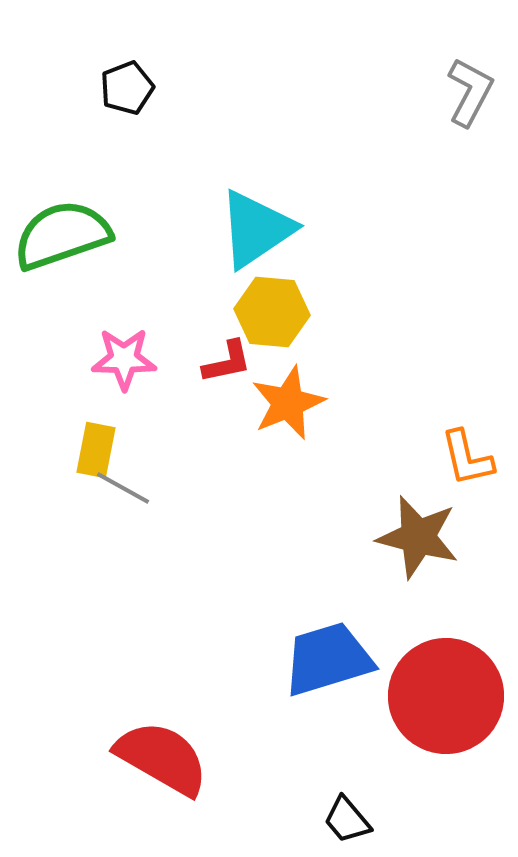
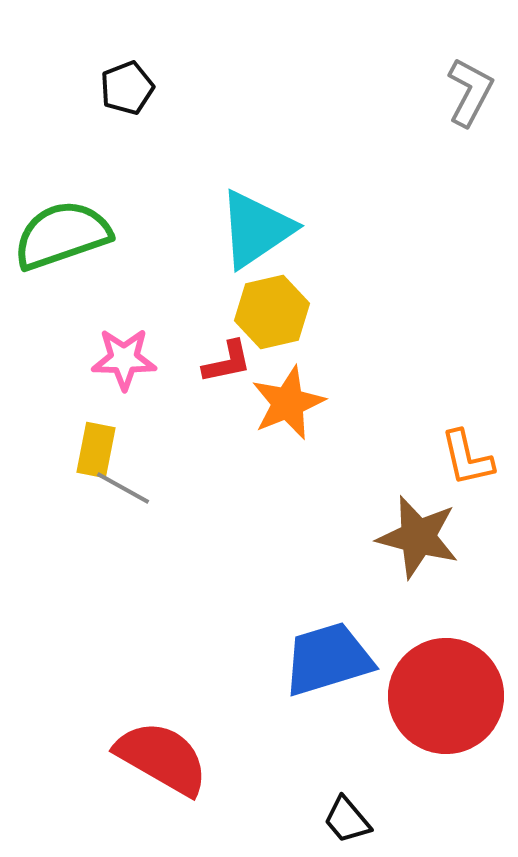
yellow hexagon: rotated 18 degrees counterclockwise
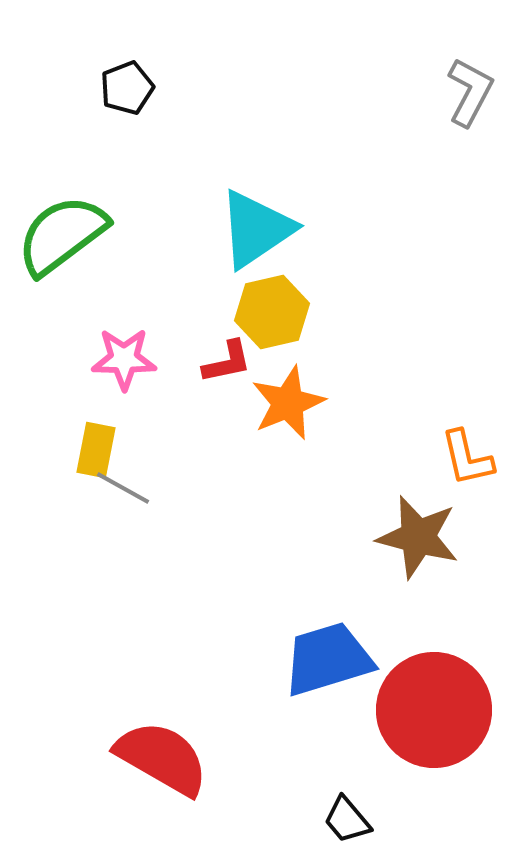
green semicircle: rotated 18 degrees counterclockwise
red circle: moved 12 px left, 14 px down
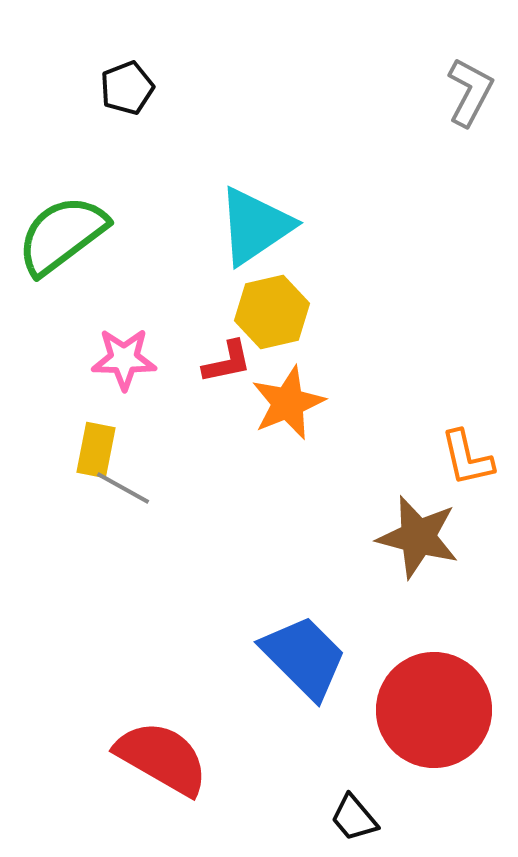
cyan triangle: moved 1 px left, 3 px up
blue trapezoid: moved 24 px left, 2 px up; rotated 62 degrees clockwise
black trapezoid: moved 7 px right, 2 px up
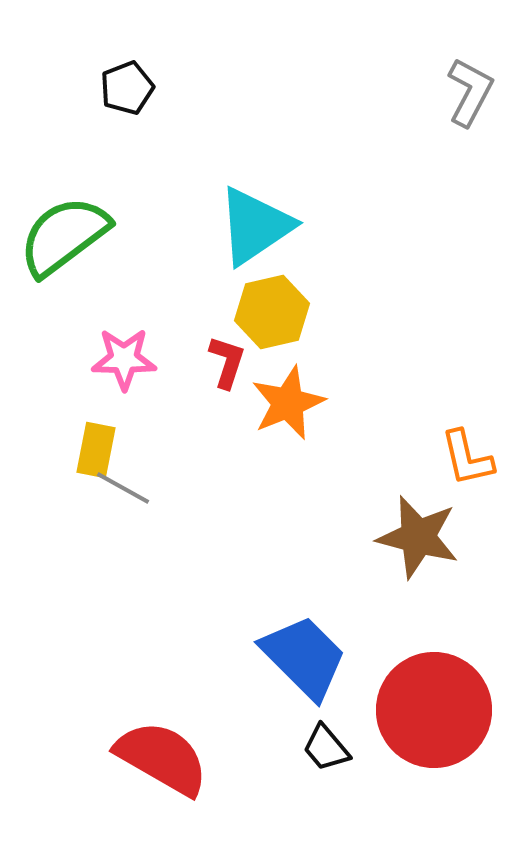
green semicircle: moved 2 px right, 1 px down
red L-shape: rotated 60 degrees counterclockwise
black trapezoid: moved 28 px left, 70 px up
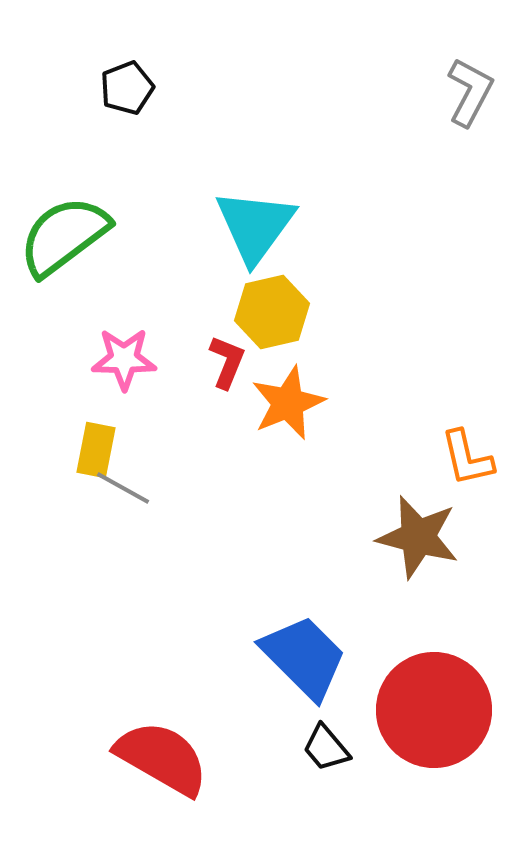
cyan triangle: rotated 20 degrees counterclockwise
red L-shape: rotated 4 degrees clockwise
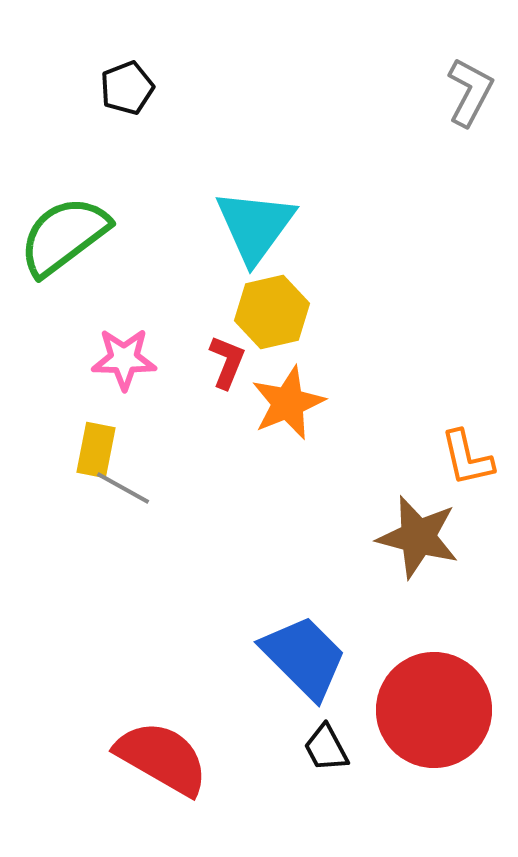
black trapezoid: rotated 12 degrees clockwise
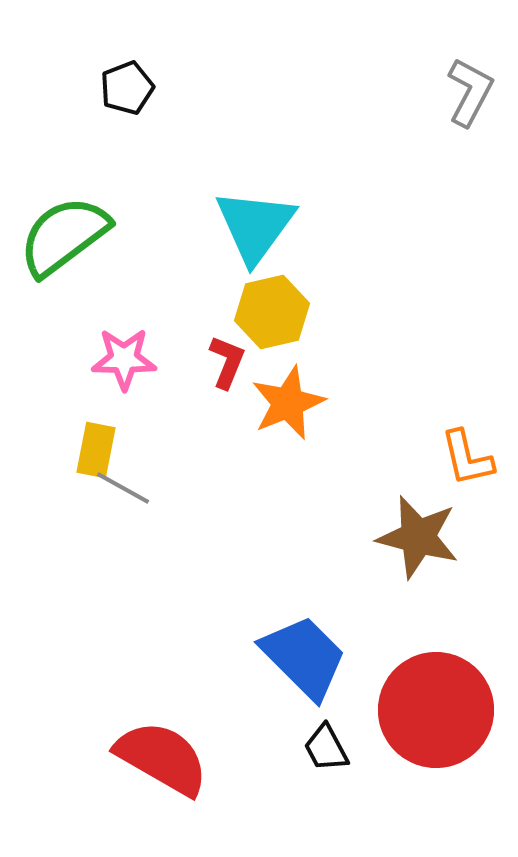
red circle: moved 2 px right
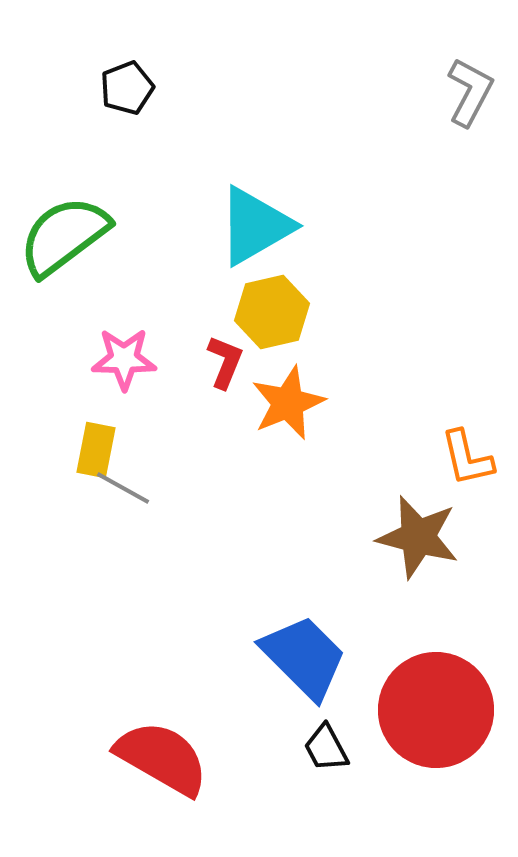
cyan triangle: rotated 24 degrees clockwise
red L-shape: moved 2 px left
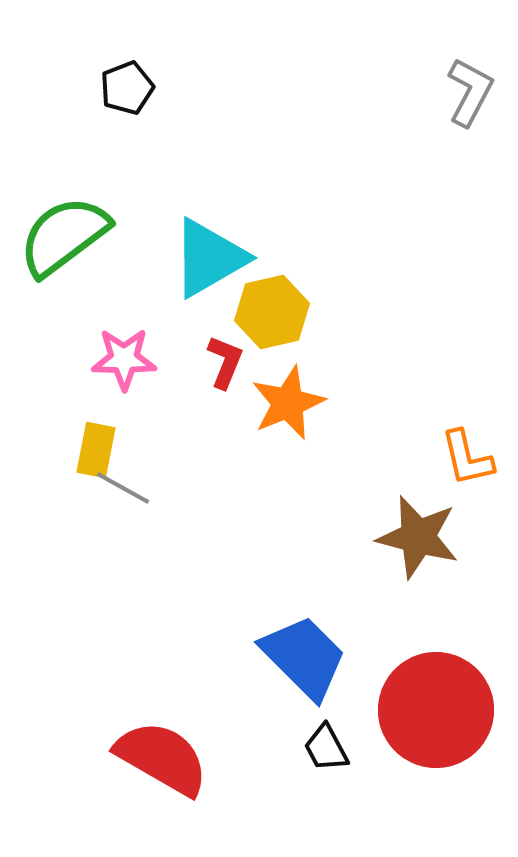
cyan triangle: moved 46 px left, 32 px down
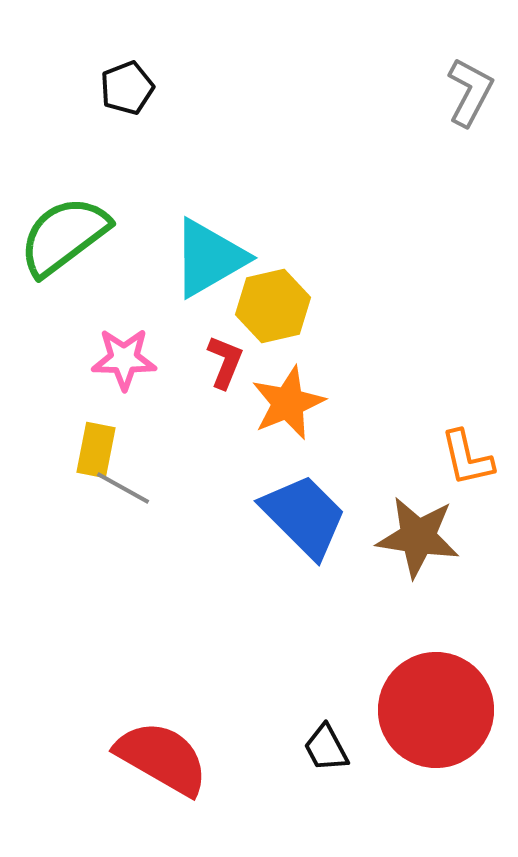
yellow hexagon: moved 1 px right, 6 px up
brown star: rotated 6 degrees counterclockwise
blue trapezoid: moved 141 px up
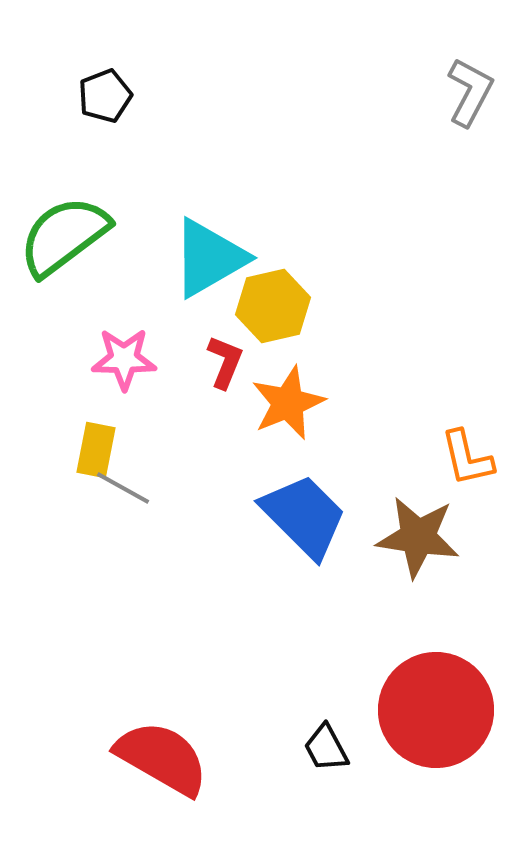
black pentagon: moved 22 px left, 8 px down
